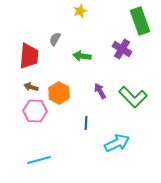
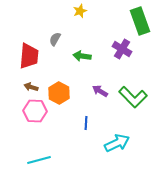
purple arrow: rotated 28 degrees counterclockwise
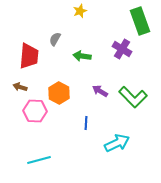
brown arrow: moved 11 px left
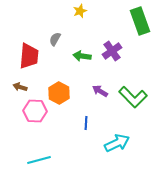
purple cross: moved 10 px left, 2 px down; rotated 24 degrees clockwise
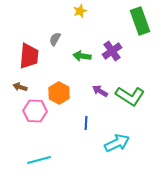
green L-shape: moved 3 px left, 1 px up; rotated 12 degrees counterclockwise
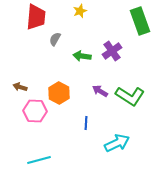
red trapezoid: moved 7 px right, 39 px up
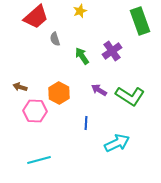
red trapezoid: rotated 44 degrees clockwise
gray semicircle: rotated 48 degrees counterclockwise
green arrow: rotated 48 degrees clockwise
purple arrow: moved 1 px left, 1 px up
